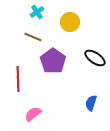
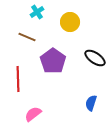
brown line: moved 6 px left
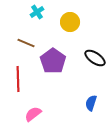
brown line: moved 1 px left, 6 px down
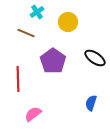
yellow circle: moved 2 px left
brown line: moved 10 px up
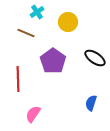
pink semicircle: rotated 18 degrees counterclockwise
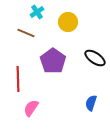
pink semicircle: moved 2 px left, 6 px up
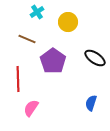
brown line: moved 1 px right, 6 px down
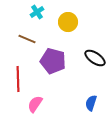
purple pentagon: rotated 20 degrees counterclockwise
pink semicircle: moved 4 px right, 4 px up
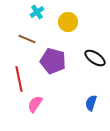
red line: moved 1 px right; rotated 10 degrees counterclockwise
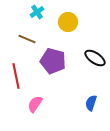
red line: moved 3 px left, 3 px up
